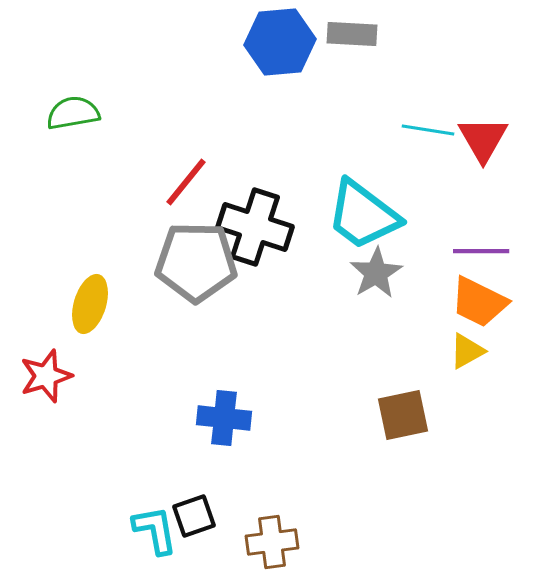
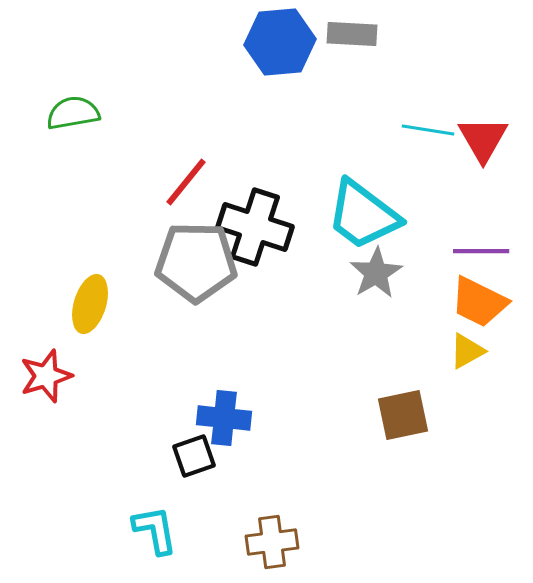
black square: moved 60 px up
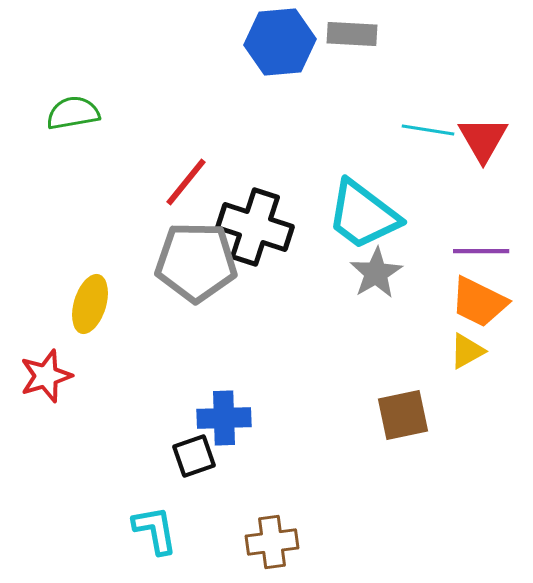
blue cross: rotated 8 degrees counterclockwise
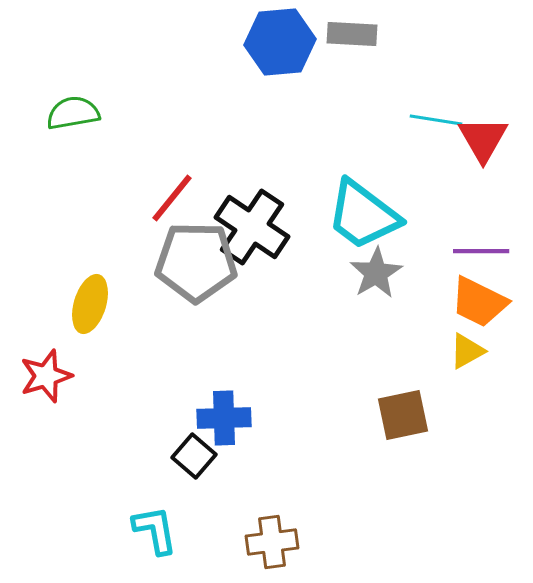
cyan line: moved 8 px right, 10 px up
red line: moved 14 px left, 16 px down
black cross: moved 3 px left; rotated 16 degrees clockwise
black square: rotated 30 degrees counterclockwise
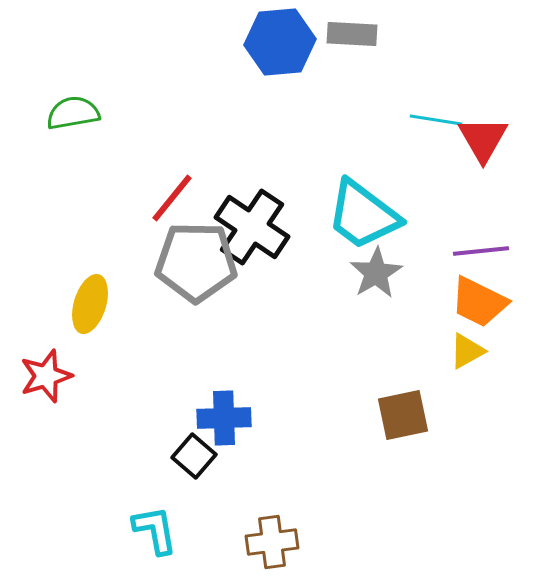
purple line: rotated 6 degrees counterclockwise
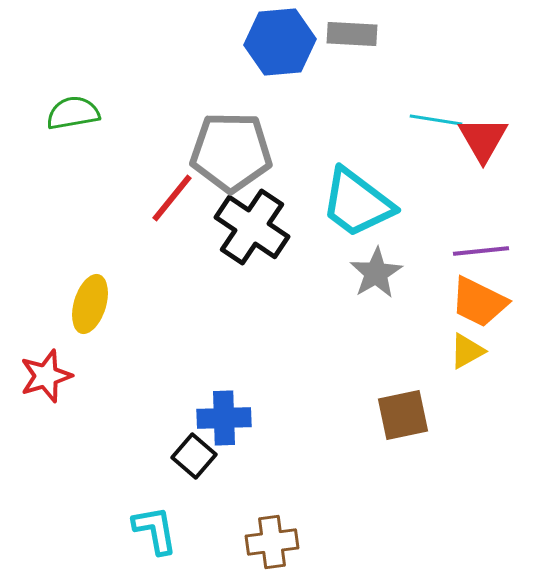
cyan trapezoid: moved 6 px left, 12 px up
gray pentagon: moved 35 px right, 110 px up
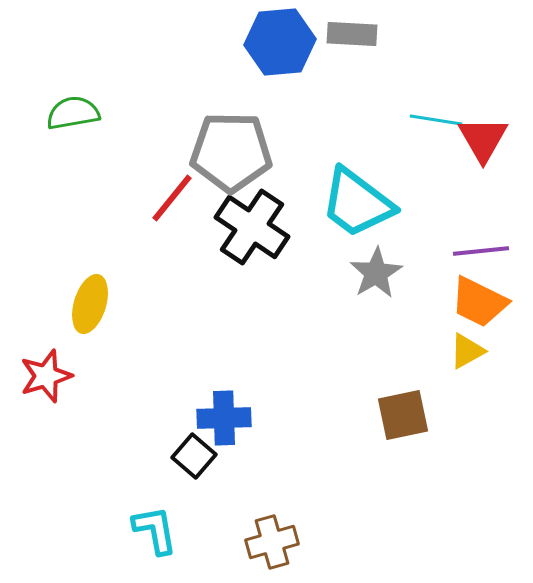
brown cross: rotated 9 degrees counterclockwise
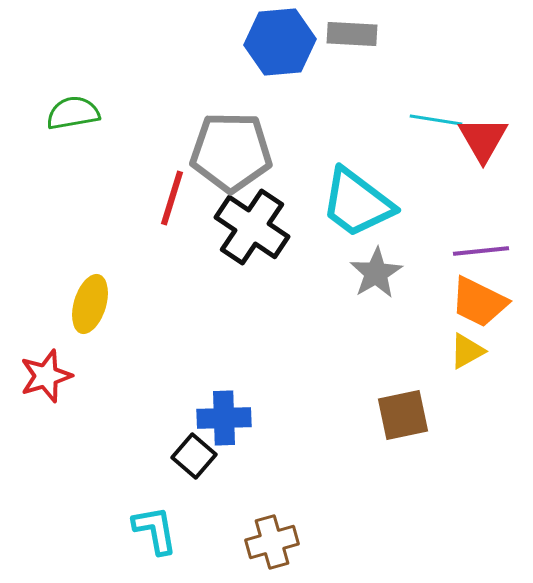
red line: rotated 22 degrees counterclockwise
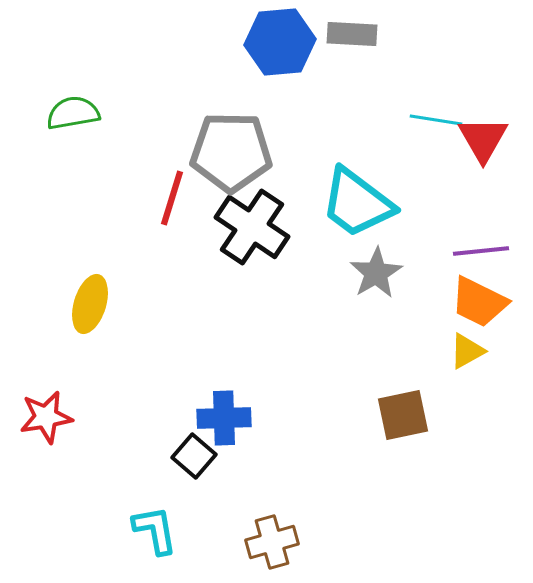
red star: moved 41 px down; rotated 8 degrees clockwise
